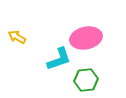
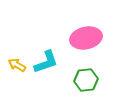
yellow arrow: moved 28 px down
cyan L-shape: moved 13 px left, 3 px down
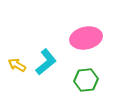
cyan L-shape: rotated 20 degrees counterclockwise
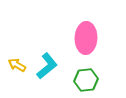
pink ellipse: rotated 76 degrees counterclockwise
cyan L-shape: moved 1 px right, 4 px down
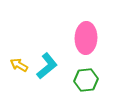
yellow arrow: moved 2 px right
